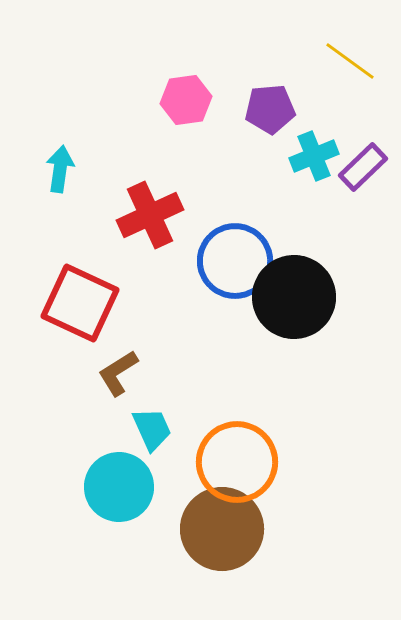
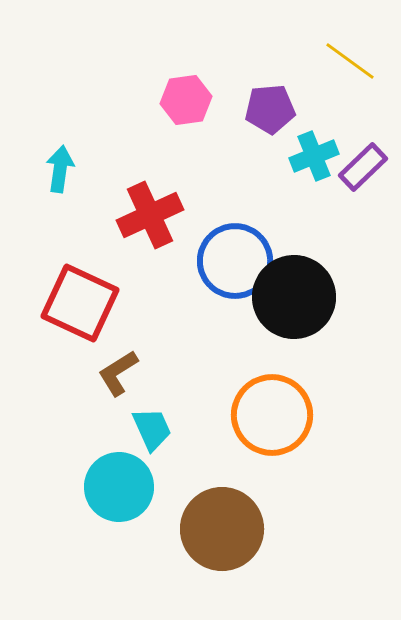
orange circle: moved 35 px right, 47 px up
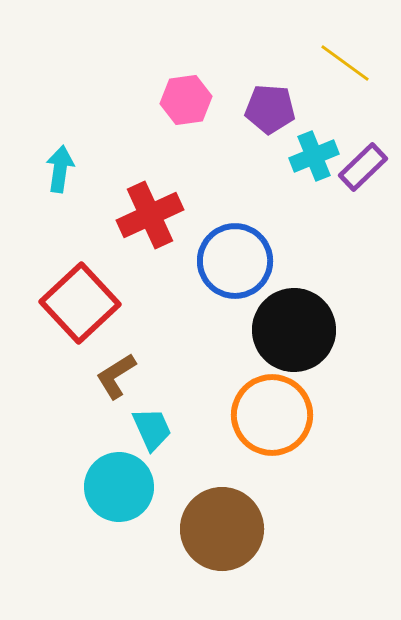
yellow line: moved 5 px left, 2 px down
purple pentagon: rotated 9 degrees clockwise
black circle: moved 33 px down
red square: rotated 22 degrees clockwise
brown L-shape: moved 2 px left, 3 px down
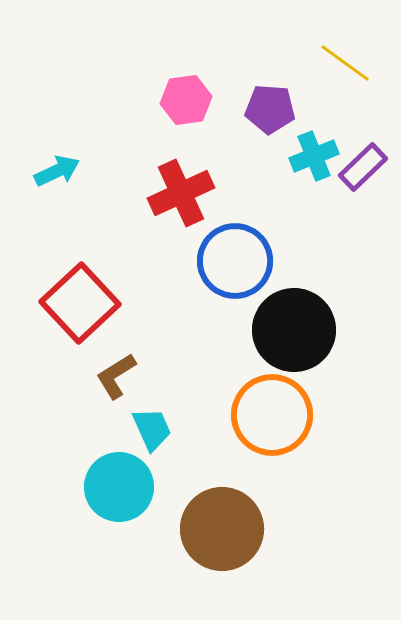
cyan arrow: moved 3 px left, 2 px down; rotated 57 degrees clockwise
red cross: moved 31 px right, 22 px up
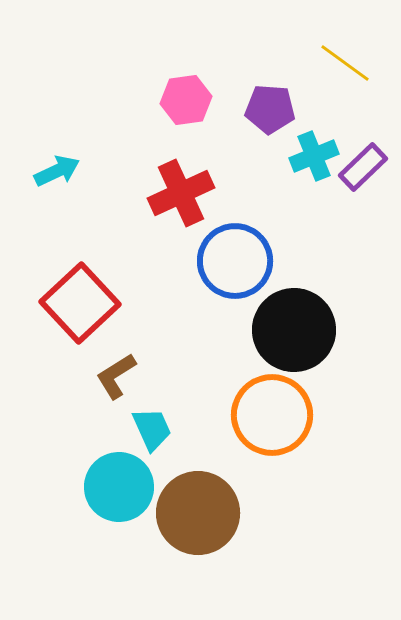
brown circle: moved 24 px left, 16 px up
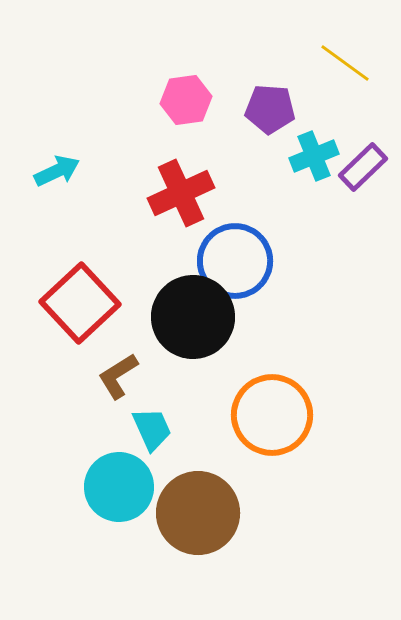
black circle: moved 101 px left, 13 px up
brown L-shape: moved 2 px right
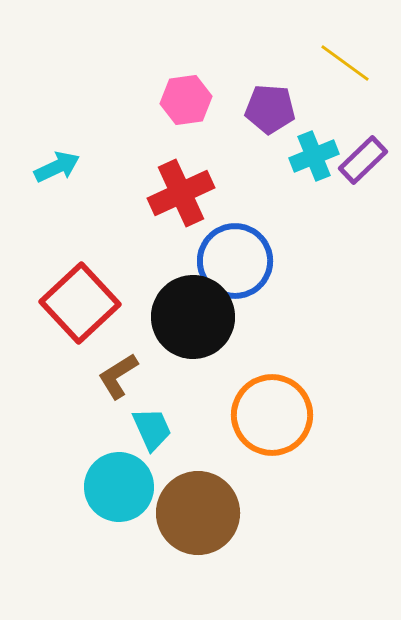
purple rectangle: moved 7 px up
cyan arrow: moved 4 px up
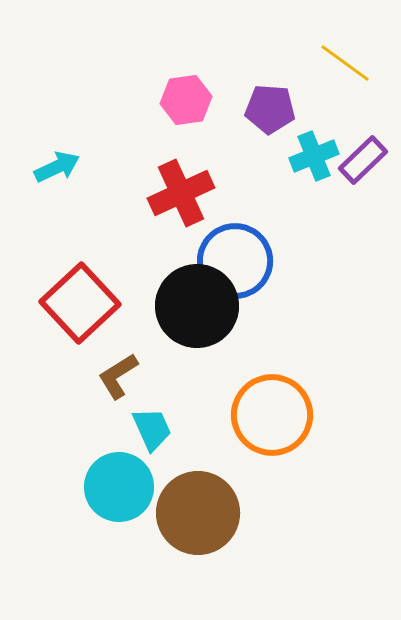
black circle: moved 4 px right, 11 px up
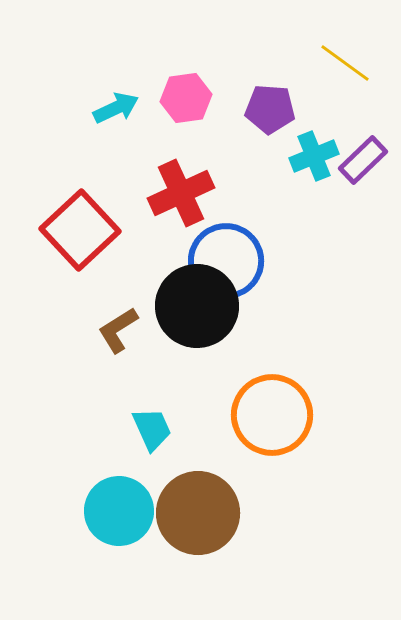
pink hexagon: moved 2 px up
cyan arrow: moved 59 px right, 59 px up
blue circle: moved 9 px left
red square: moved 73 px up
brown L-shape: moved 46 px up
cyan circle: moved 24 px down
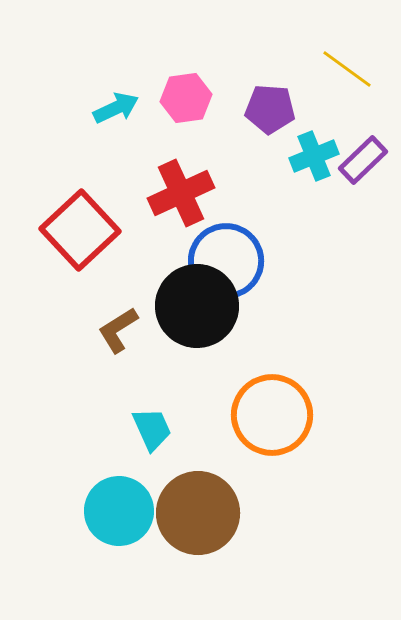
yellow line: moved 2 px right, 6 px down
